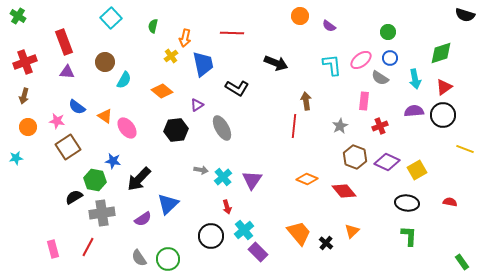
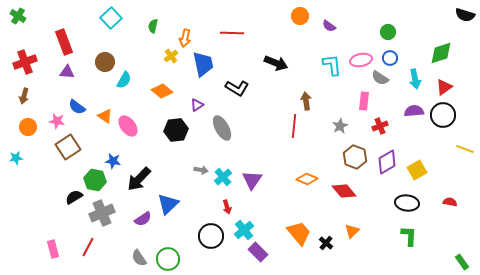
pink ellipse at (361, 60): rotated 25 degrees clockwise
pink ellipse at (127, 128): moved 1 px right, 2 px up
purple diamond at (387, 162): rotated 55 degrees counterclockwise
gray cross at (102, 213): rotated 15 degrees counterclockwise
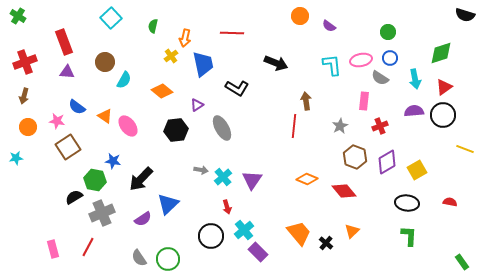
black arrow at (139, 179): moved 2 px right
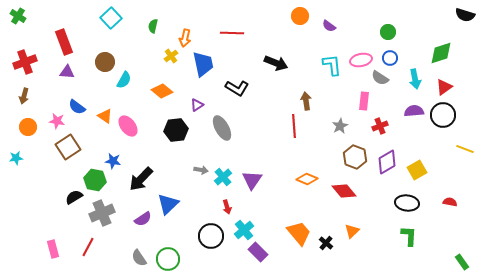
red line at (294, 126): rotated 10 degrees counterclockwise
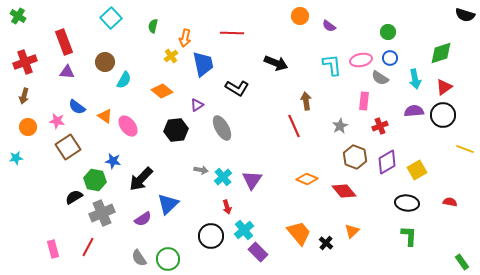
red line at (294, 126): rotated 20 degrees counterclockwise
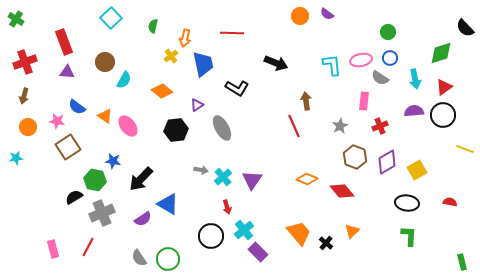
black semicircle at (465, 15): moved 13 px down; rotated 30 degrees clockwise
green cross at (18, 16): moved 2 px left, 3 px down
purple semicircle at (329, 26): moved 2 px left, 12 px up
red diamond at (344, 191): moved 2 px left
blue triangle at (168, 204): rotated 45 degrees counterclockwise
green rectangle at (462, 262): rotated 21 degrees clockwise
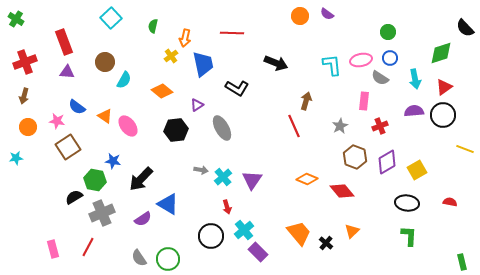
brown arrow at (306, 101): rotated 24 degrees clockwise
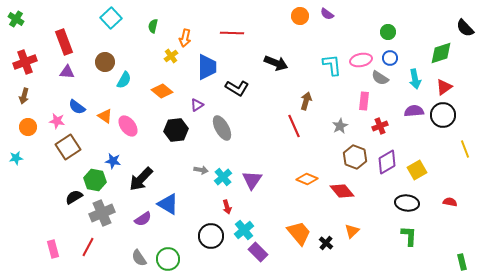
blue trapezoid at (203, 64): moved 4 px right, 3 px down; rotated 12 degrees clockwise
yellow line at (465, 149): rotated 48 degrees clockwise
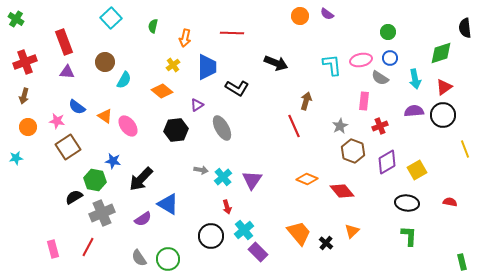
black semicircle at (465, 28): rotated 36 degrees clockwise
yellow cross at (171, 56): moved 2 px right, 9 px down
brown hexagon at (355, 157): moved 2 px left, 6 px up
